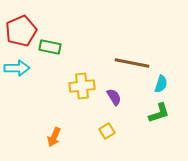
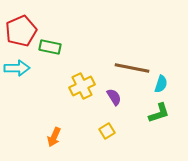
brown line: moved 5 px down
yellow cross: rotated 20 degrees counterclockwise
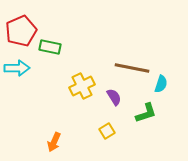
green L-shape: moved 13 px left
orange arrow: moved 5 px down
